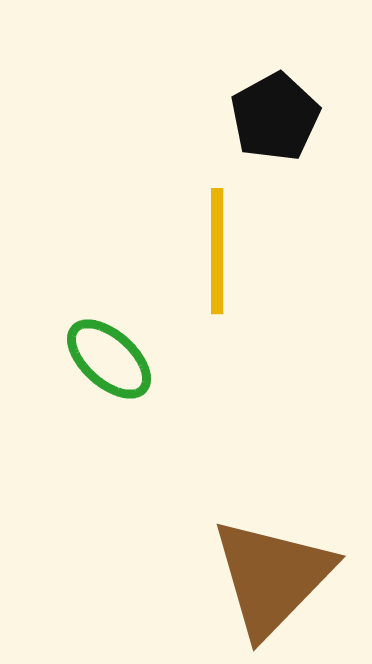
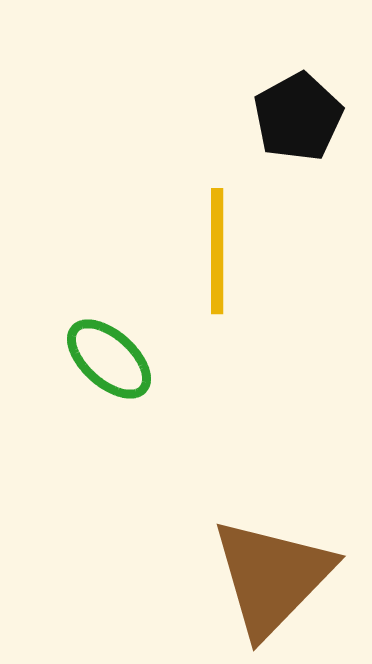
black pentagon: moved 23 px right
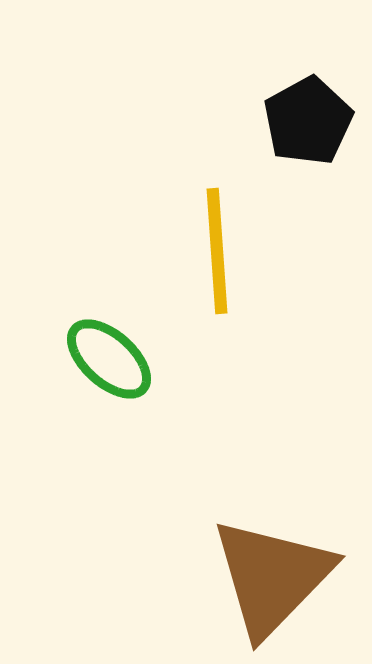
black pentagon: moved 10 px right, 4 px down
yellow line: rotated 4 degrees counterclockwise
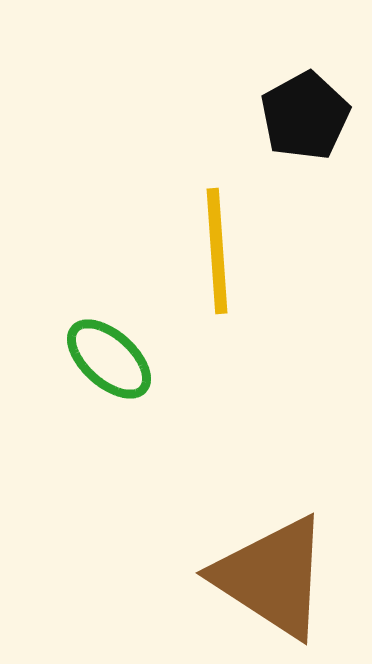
black pentagon: moved 3 px left, 5 px up
brown triangle: rotated 41 degrees counterclockwise
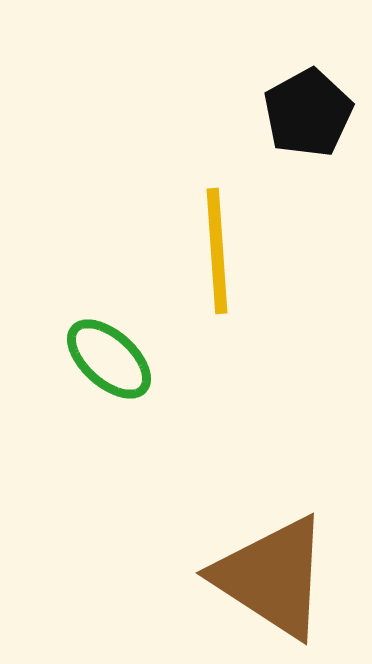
black pentagon: moved 3 px right, 3 px up
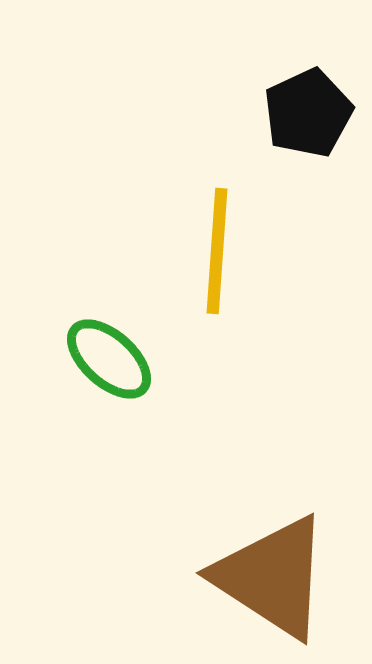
black pentagon: rotated 4 degrees clockwise
yellow line: rotated 8 degrees clockwise
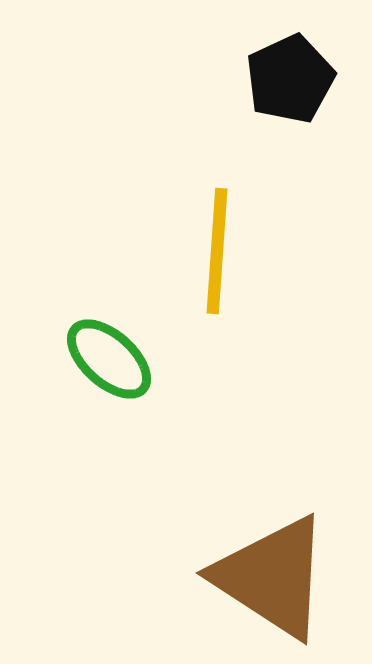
black pentagon: moved 18 px left, 34 px up
